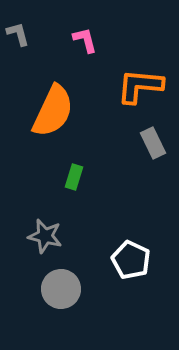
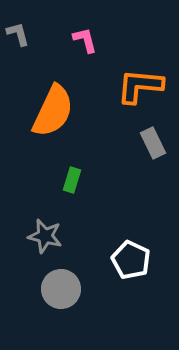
green rectangle: moved 2 px left, 3 px down
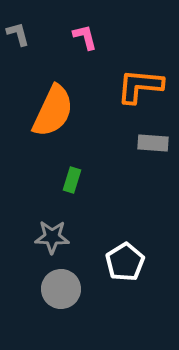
pink L-shape: moved 3 px up
gray rectangle: rotated 60 degrees counterclockwise
gray star: moved 7 px right, 1 px down; rotated 12 degrees counterclockwise
white pentagon: moved 6 px left, 2 px down; rotated 15 degrees clockwise
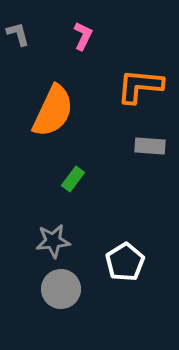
pink L-shape: moved 2 px left, 1 px up; rotated 40 degrees clockwise
gray rectangle: moved 3 px left, 3 px down
green rectangle: moved 1 px right, 1 px up; rotated 20 degrees clockwise
gray star: moved 1 px right, 4 px down; rotated 8 degrees counterclockwise
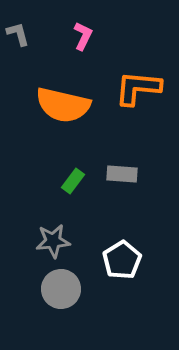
orange L-shape: moved 2 px left, 2 px down
orange semicircle: moved 10 px right, 6 px up; rotated 78 degrees clockwise
gray rectangle: moved 28 px left, 28 px down
green rectangle: moved 2 px down
white pentagon: moved 3 px left, 2 px up
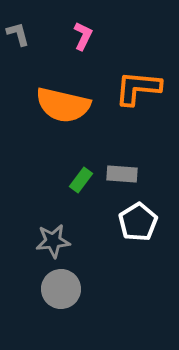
green rectangle: moved 8 px right, 1 px up
white pentagon: moved 16 px right, 38 px up
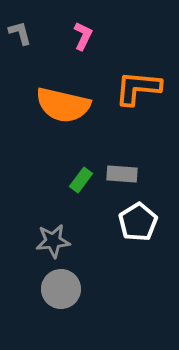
gray L-shape: moved 2 px right, 1 px up
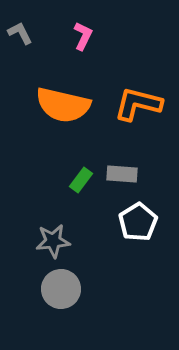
gray L-shape: rotated 12 degrees counterclockwise
orange L-shape: moved 16 px down; rotated 9 degrees clockwise
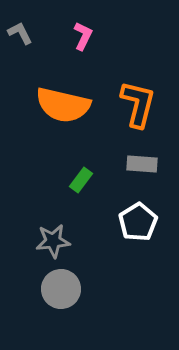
orange L-shape: rotated 90 degrees clockwise
gray rectangle: moved 20 px right, 10 px up
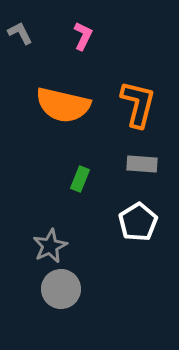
green rectangle: moved 1 px left, 1 px up; rotated 15 degrees counterclockwise
gray star: moved 3 px left, 5 px down; rotated 20 degrees counterclockwise
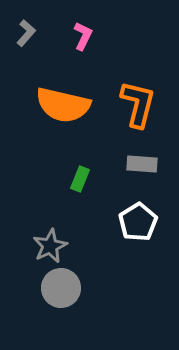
gray L-shape: moved 6 px right; rotated 68 degrees clockwise
gray circle: moved 1 px up
